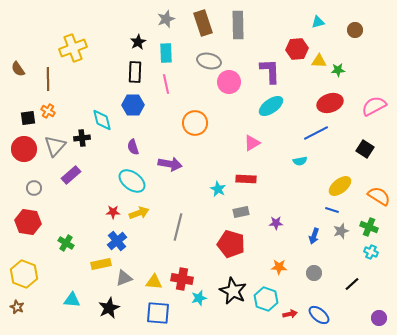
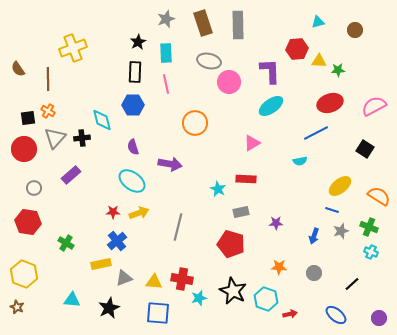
gray triangle at (55, 146): moved 8 px up
blue ellipse at (319, 315): moved 17 px right
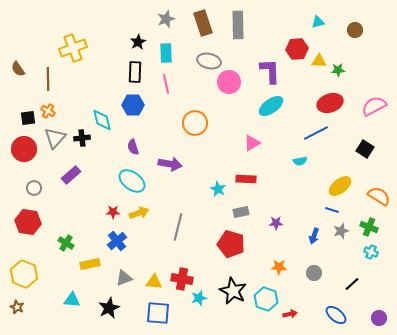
yellow rectangle at (101, 264): moved 11 px left
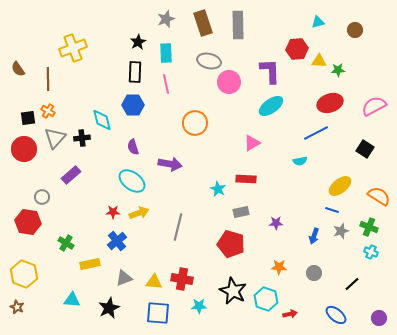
gray circle at (34, 188): moved 8 px right, 9 px down
cyan star at (199, 298): moved 8 px down; rotated 14 degrees clockwise
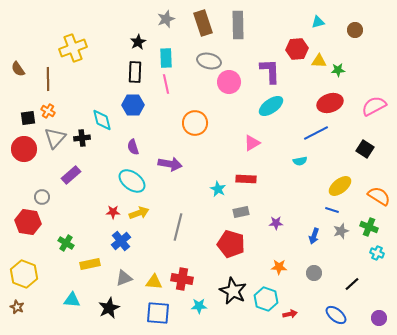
cyan rectangle at (166, 53): moved 5 px down
blue cross at (117, 241): moved 4 px right
cyan cross at (371, 252): moved 6 px right, 1 px down
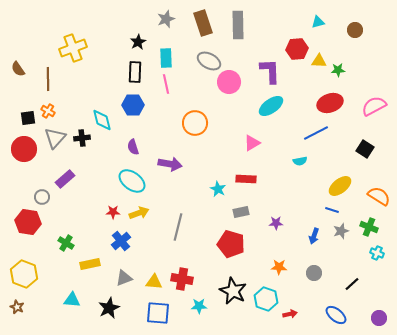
gray ellipse at (209, 61): rotated 15 degrees clockwise
purple rectangle at (71, 175): moved 6 px left, 4 px down
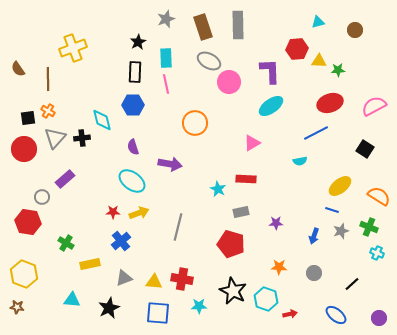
brown rectangle at (203, 23): moved 4 px down
brown star at (17, 307): rotated 16 degrees counterclockwise
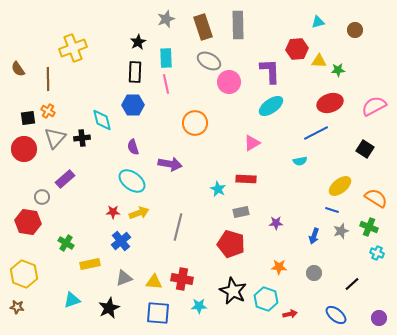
orange semicircle at (379, 196): moved 3 px left, 2 px down
cyan triangle at (72, 300): rotated 24 degrees counterclockwise
